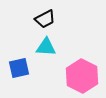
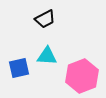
cyan triangle: moved 1 px right, 9 px down
pink hexagon: rotated 12 degrees clockwise
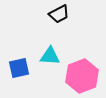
black trapezoid: moved 14 px right, 5 px up
cyan triangle: moved 3 px right
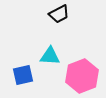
blue square: moved 4 px right, 7 px down
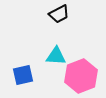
cyan triangle: moved 6 px right
pink hexagon: moved 1 px left
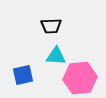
black trapezoid: moved 8 px left, 12 px down; rotated 25 degrees clockwise
pink hexagon: moved 1 px left, 2 px down; rotated 16 degrees clockwise
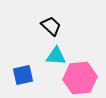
black trapezoid: rotated 135 degrees counterclockwise
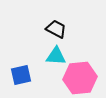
black trapezoid: moved 5 px right, 3 px down; rotated 15 degrees counterclockwise
blue square: moved 2 px left
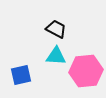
pink hexagon: moved 6 px right, 7 px up
